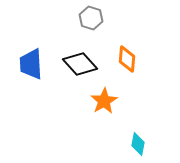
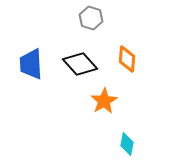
cyan diamond: moved 11 px left
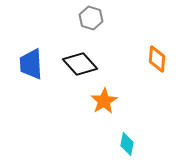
orange diamond: moved 30 px right
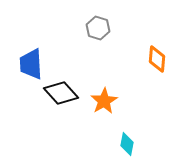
gray hexagon: moved 7 px right, 10 px down
black diamond: moved 19 px left, 29 px down
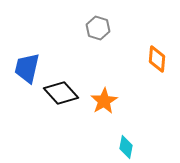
blue trapezoid: moved 4 px left, 4 px down; rotated 16 degrees clockwise
cyan diamond: moved 1 px left, 3 px down
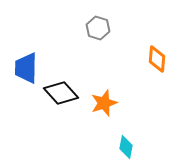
blue trapezoid: moved 1 px left; rotated 12 degrees counterclockwise
orange star: moved 2 px down; rotated 12 degrees clockwise
